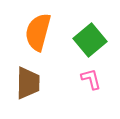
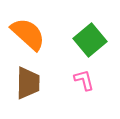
orange semicircle: moved 10 px left, 2 px down; rotated 117 degrees clockwise
pink L-shape: moved 7 px left, 1 px down
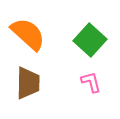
green square: rotated 8 degrees counterclockwise
pink L-shape: moved 7 px right, 2 px down
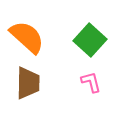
orange semicircle: moved 1 px left, 3 px down
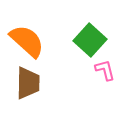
orange semicircle: moved 4 px down
pink L-shape: moved 14 px right, 12 px up
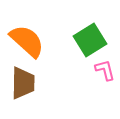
green square: rotated 16 degrees clockwise
brown trapezoid: moved 5 px left
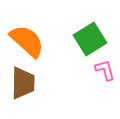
green square: moved 1 px up
